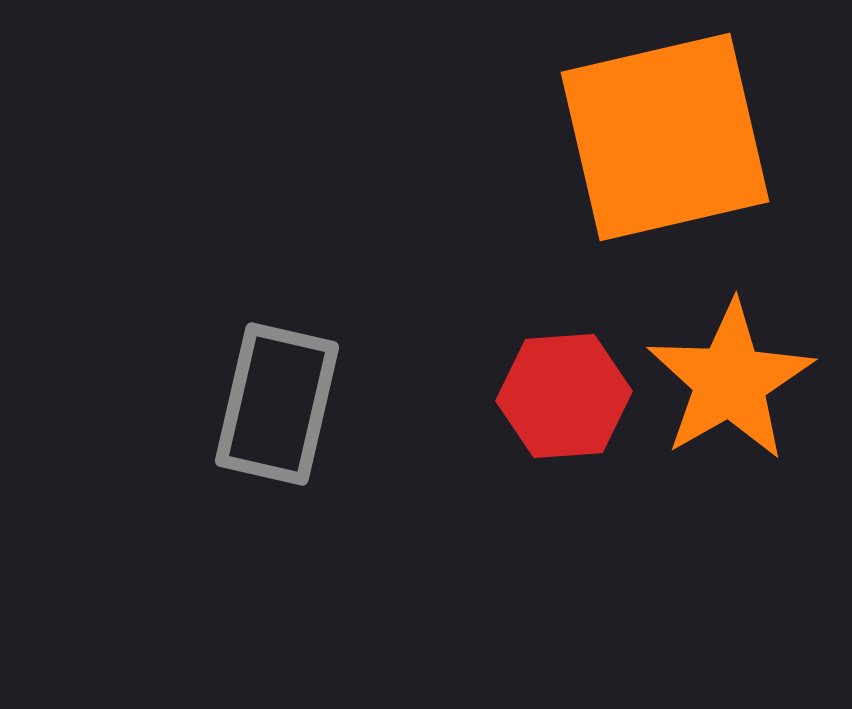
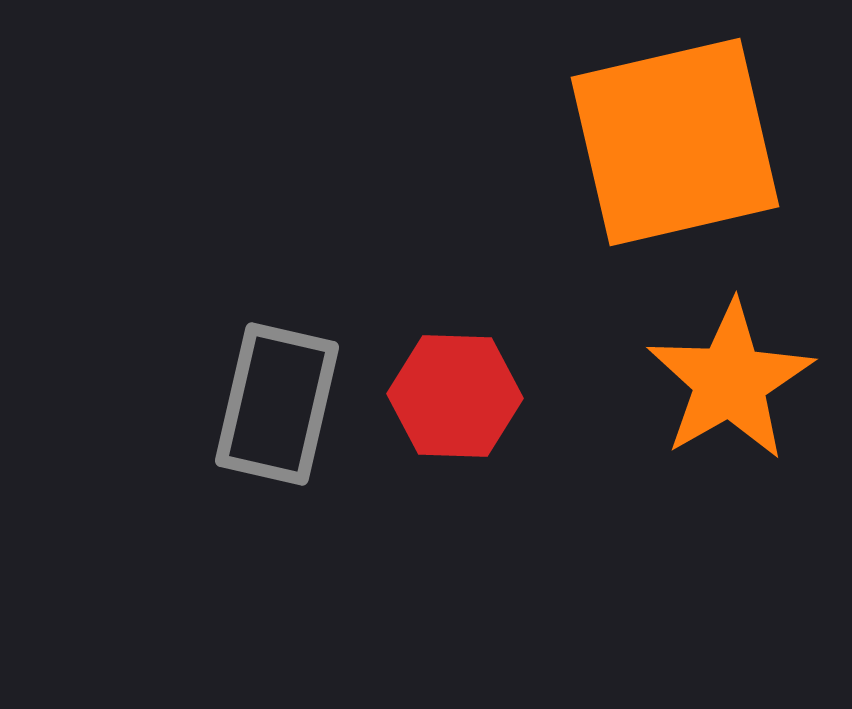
orange square: moved 10 px right, 5 px down
red hexagon: moved 109 px left; rotated 6 degrees clockwise
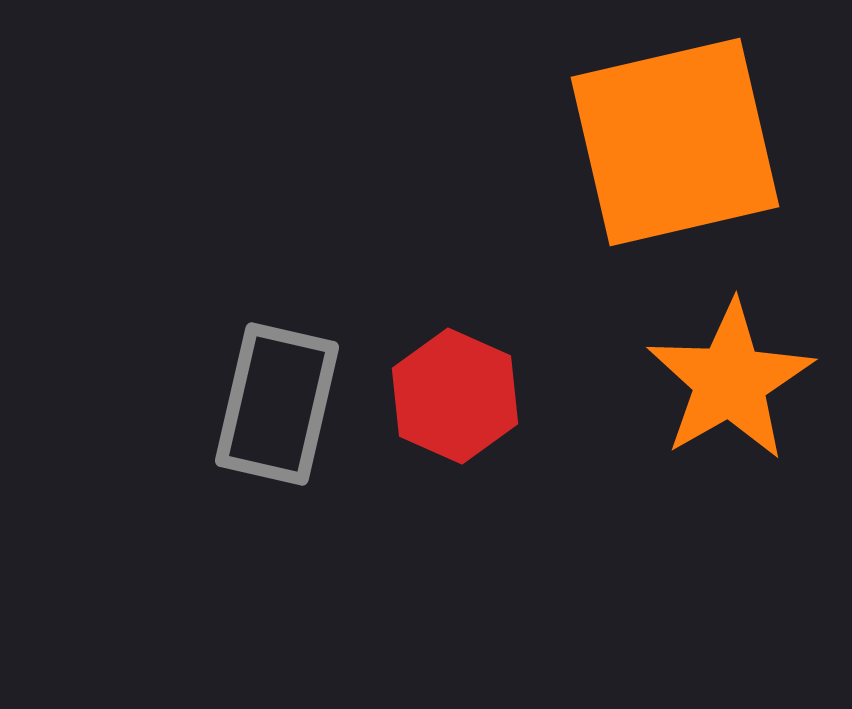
red hexagon: rotated 22 degrees clockwise
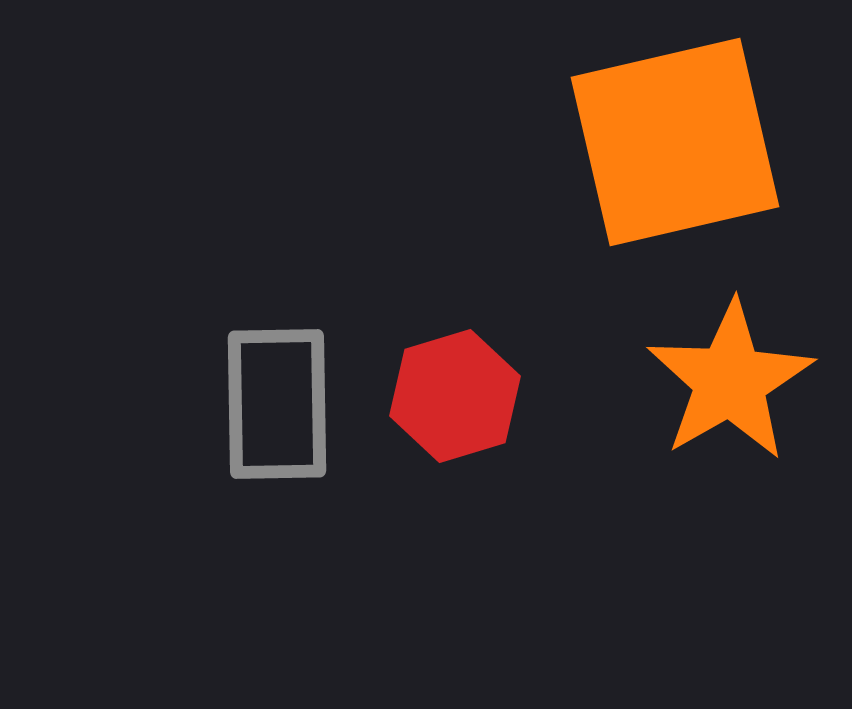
red hexagon: rotated 19 degrees clockwise
gray rectangle: rotated 14 degrees counterclockwise
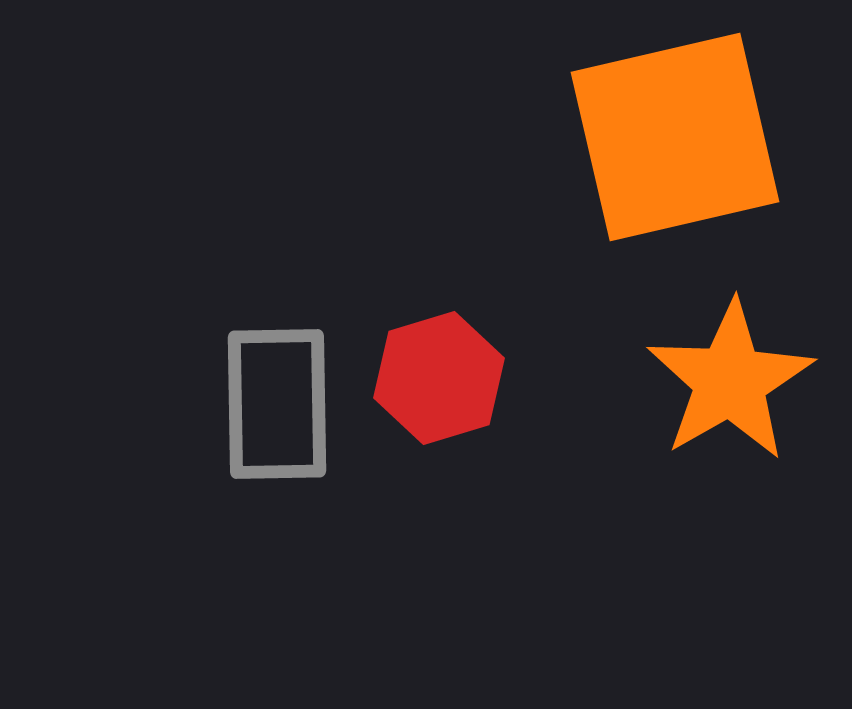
orange square: moved 5 px up
red hexagon: moved 16 px left, 18 px up
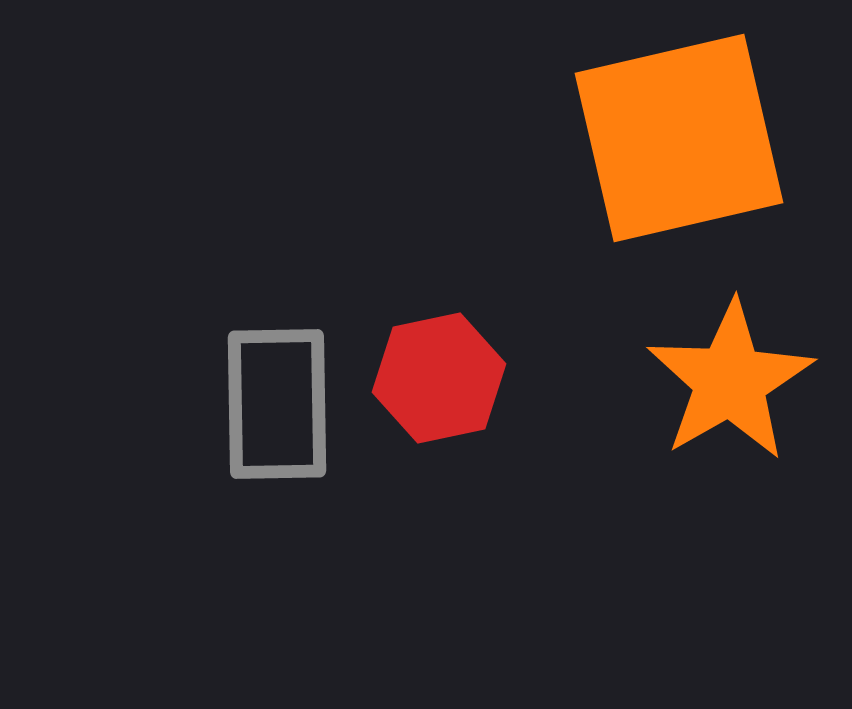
orange square: moved 4 px right, 1 px down
red hexagon: rotated 5 degrees clockwise
